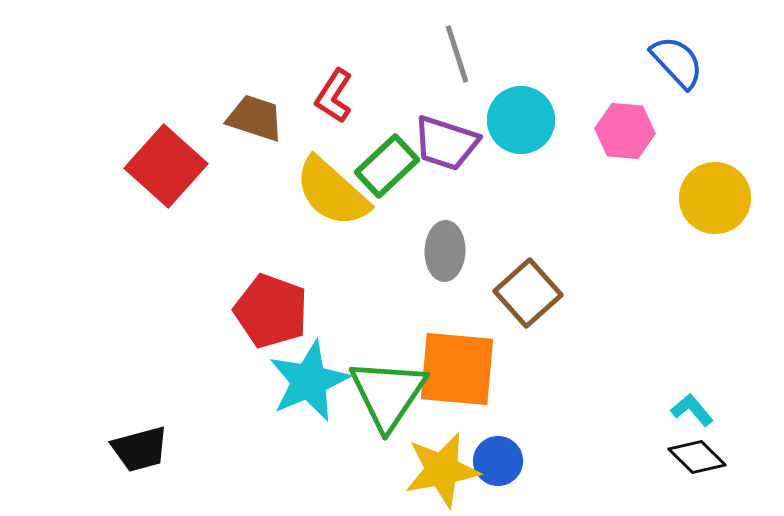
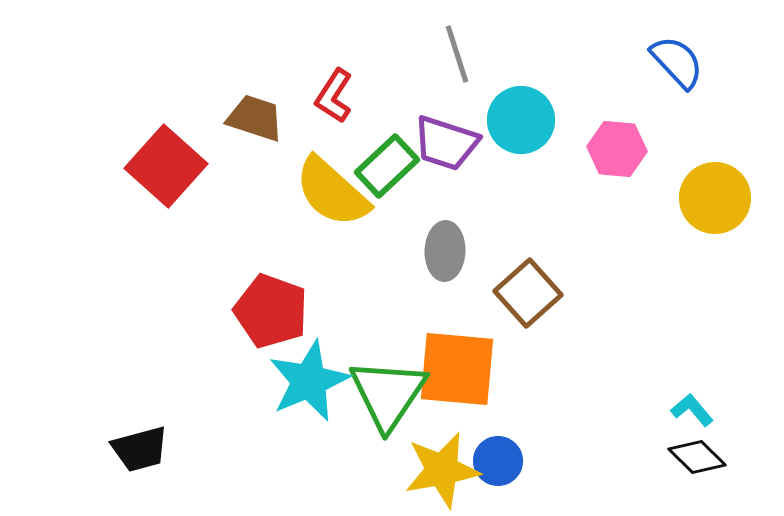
pink hexagon: moved 8 px left, 18 px down
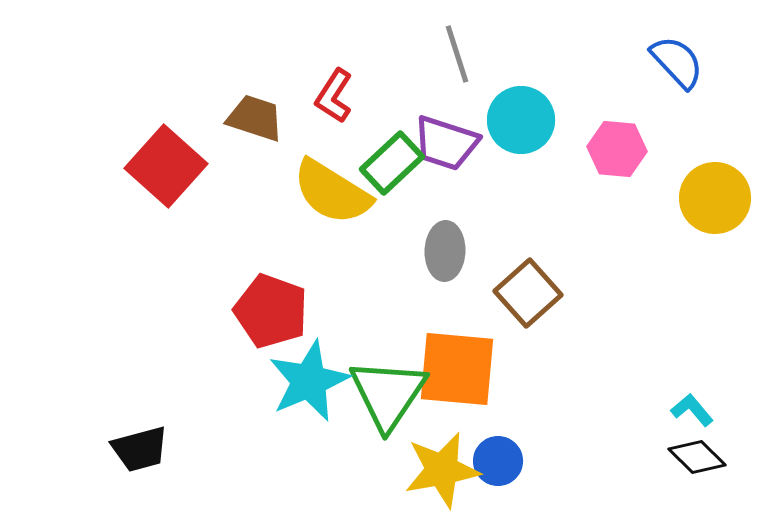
green rectangle: moved 5 px right, 3 px up
yellow semicircle: rotated 10 degrees counterclockwise
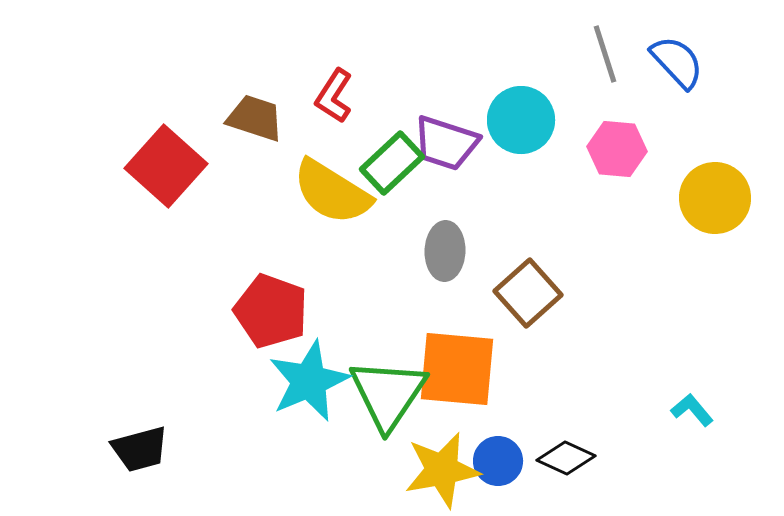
gray line: moved 148 px right
black diamond: moved 131 px left, 1 px down; rotated 20 degrees counterclockwise
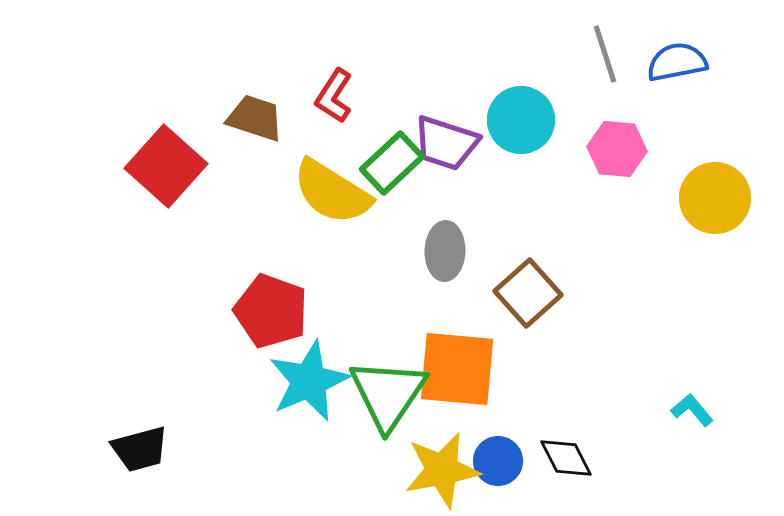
blue semicircle: rotated 58 degrees counterclockwise
black diamond: rotated 38 degrees clockwise
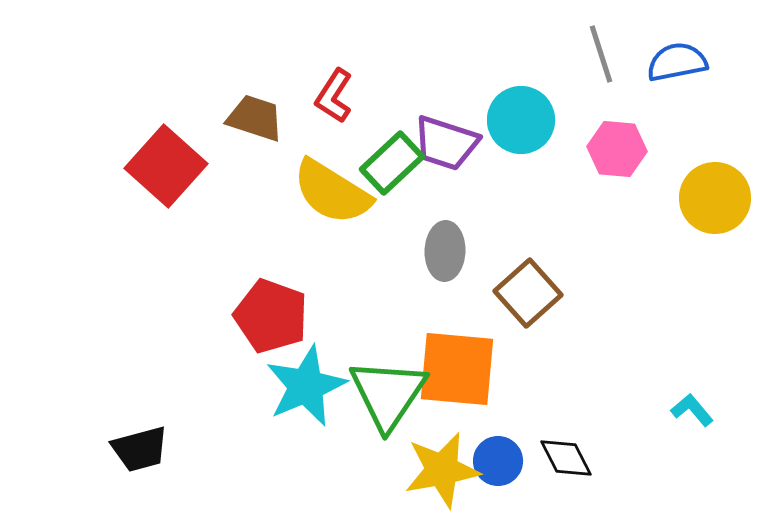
gray line: moved 4 px left
red pentagon: moved 5 px down
cyan star: moved 3 px left, 5 px down
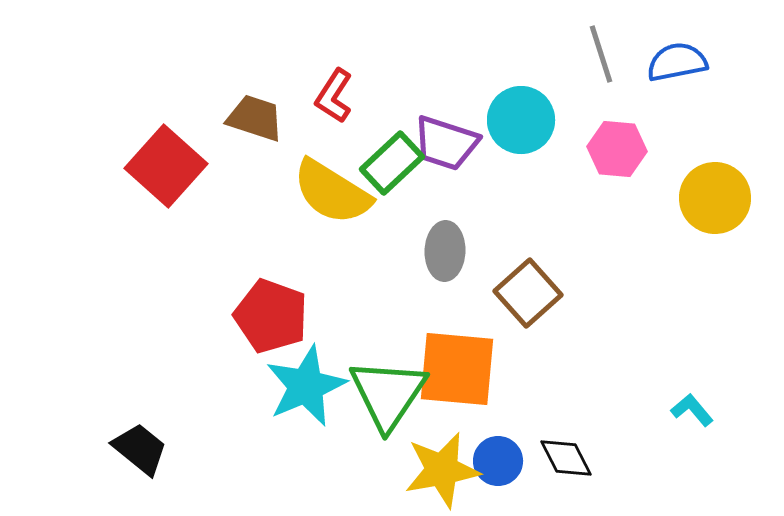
black trapezoid: rotated 126 degrees counterclockwise
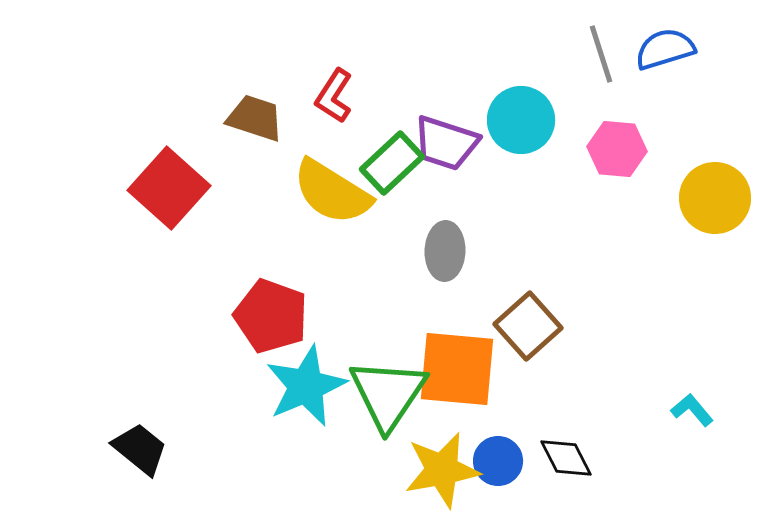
blue semicircle: moved 12 px left, 13 px up; rotated 6 degrees counterclockwise
red square: moved 3 px right, 22 px down
brown square: moved 33 px down
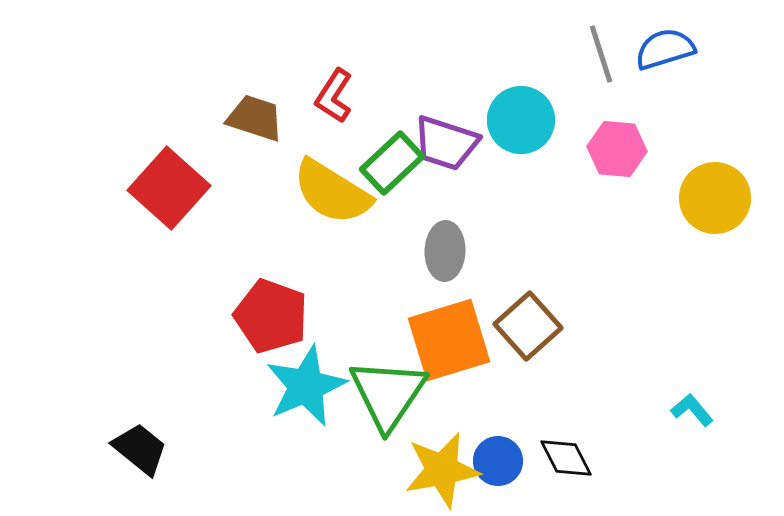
orange square: moved 8 px left, 29 px up; rotated 22 degrees counterclockwise
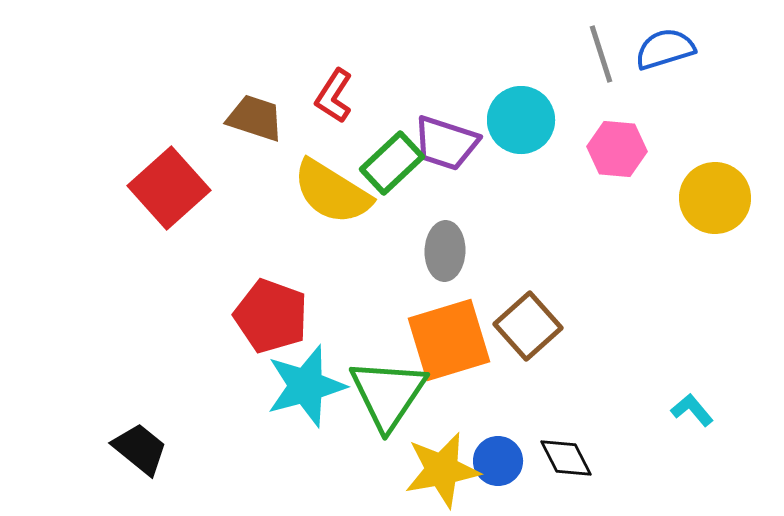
red square: rotated 6 degrees clockwise
cyan star: rotated 8 degrees clockwise
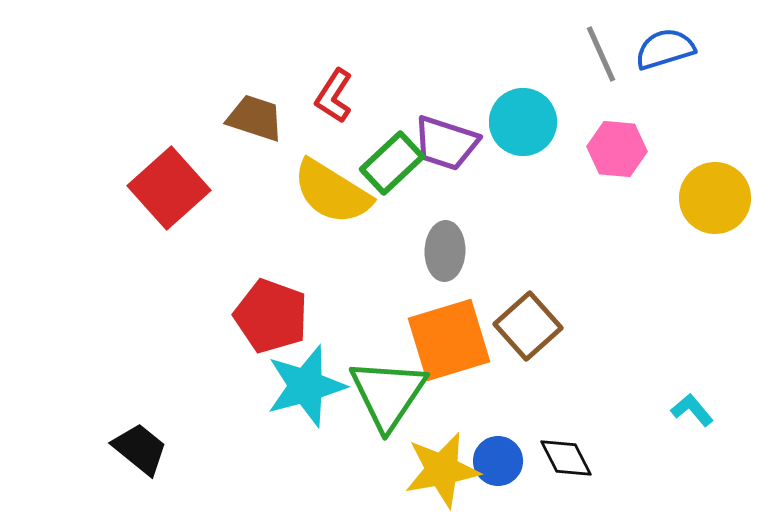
gray line: rotated 6 degrees counterclockwise
cyan circle: moved 2 px right, 2 px down
